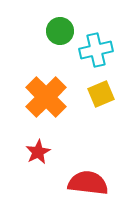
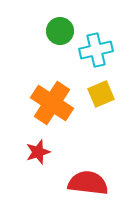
orange cross: moved 6 px right, 6 px down; rotated 12 degrees counterclockwise
red star: rotated 10 degrees clockwise
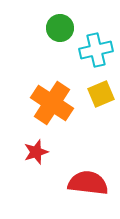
green circle: moved 3 px up
red star: moved 2 px left
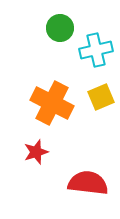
yellow square: moved 3 px down
orange cross: rotated 6 degrees counterclockwise
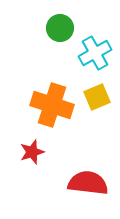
cyan cross: moved 1 px left, 3 px down; rotated 16 degrees counterclockwise
yellow square: moved 4 px left
orange cross: moved 2 px down; rotated 9 degrees counterclockwise
red star: moved 4 px left
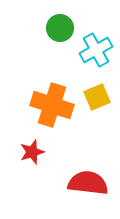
cyan cross: moved 1 px right, 3 px up
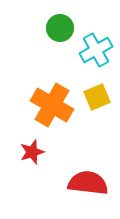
orange cross: rotated 12 degrees clockwise
